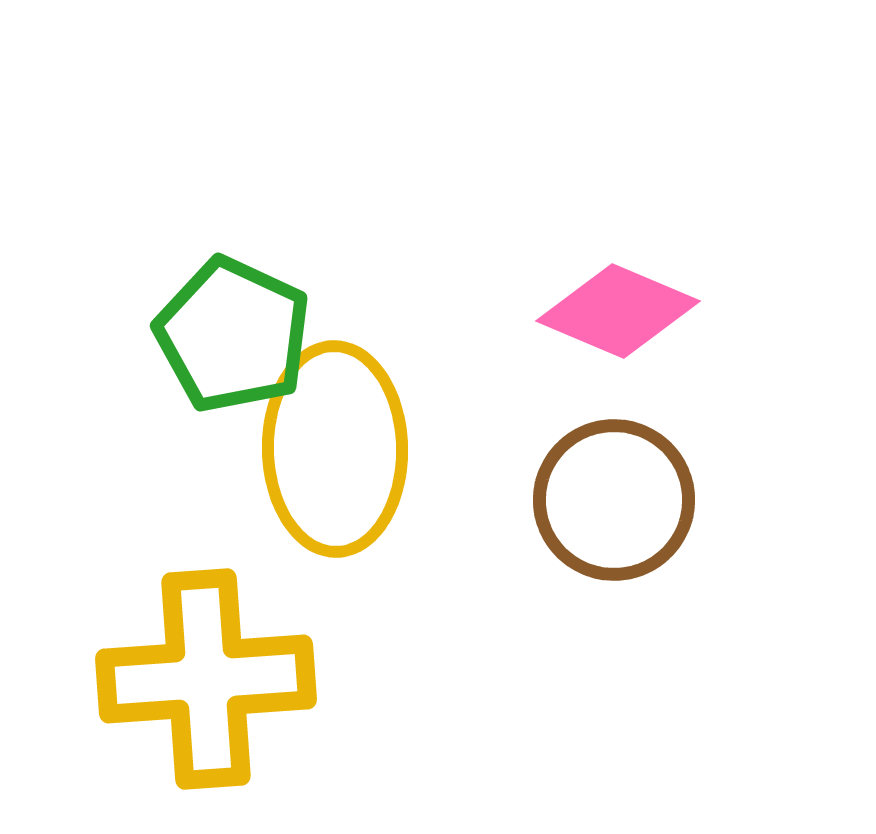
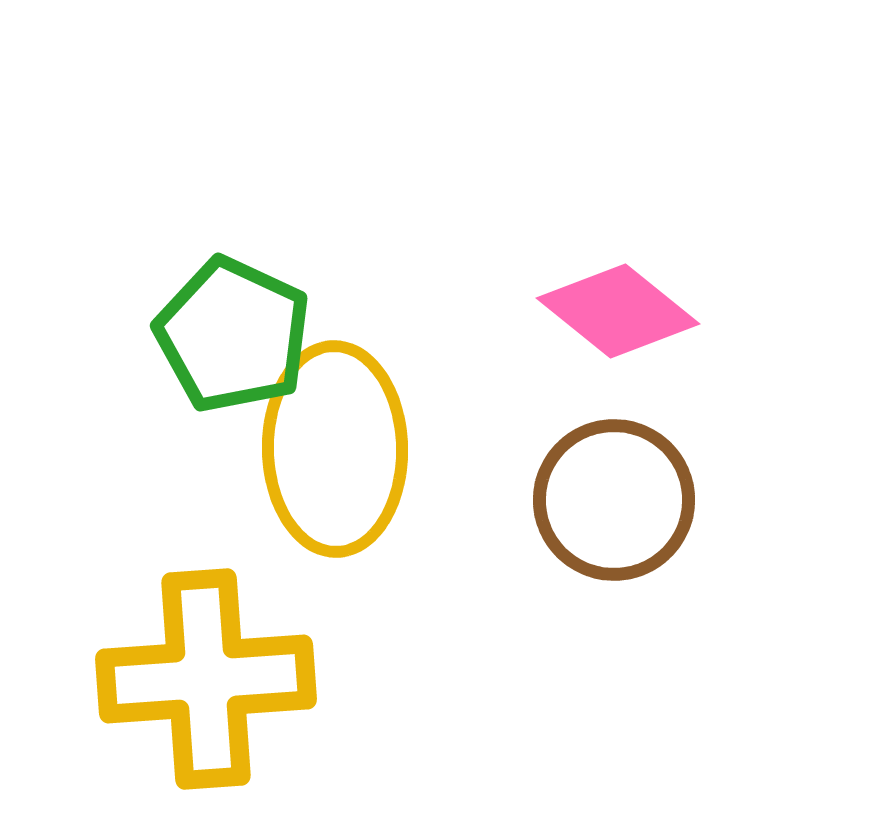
pink diamond: rotated 16 degrees clockwise
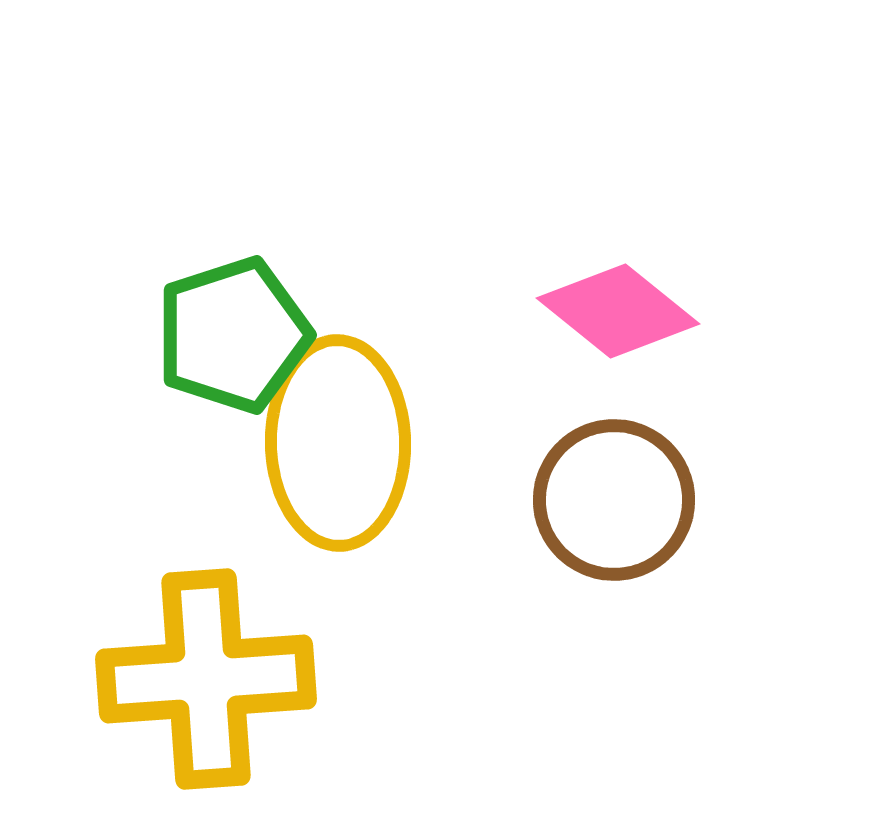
green pentagon: rotated 29 degrees clockwise
yellow ellipse: moved 3 px right, 6 px up
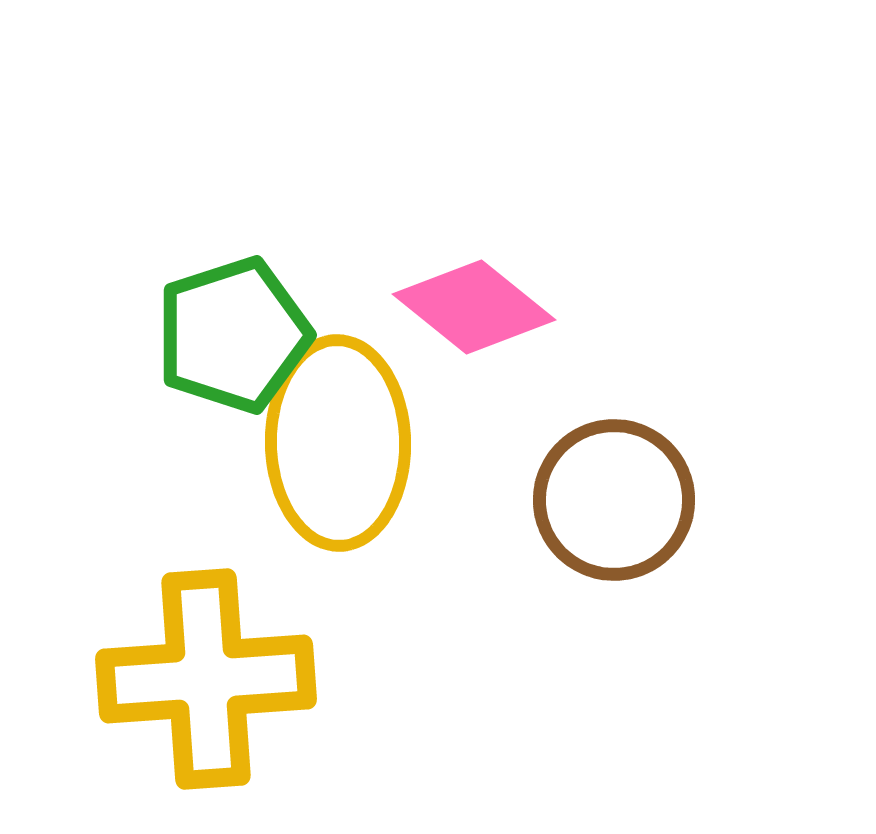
pink diamond: moved 144 px left, 4 px up
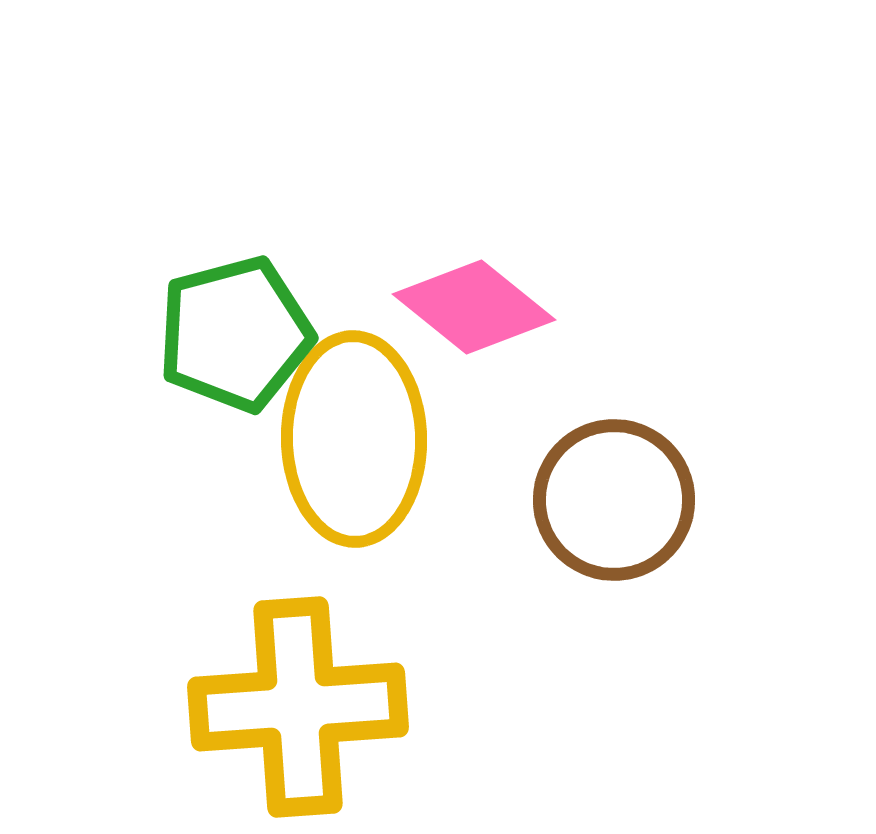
green pentagon: moved 2 px right, 1 px up; rotated 3 degrees clockwise
yellow ellipse: moved 16 px right, 4 px up
yellow cross: moved 92 px right, 28 px down
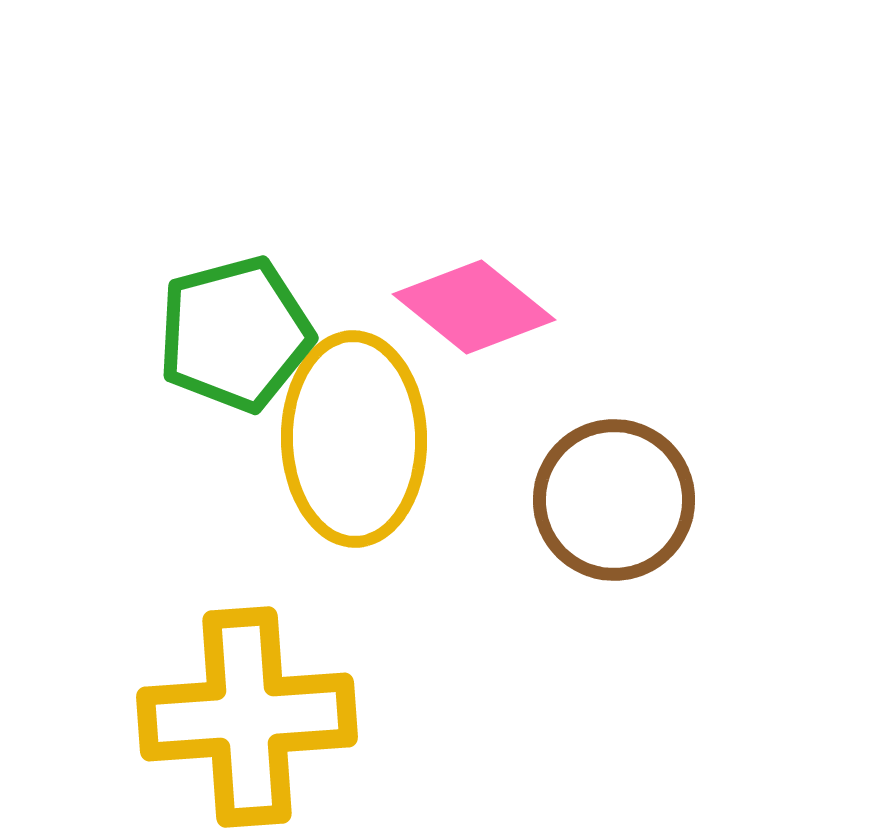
yellow cross: moved 51 px left, 10 px down
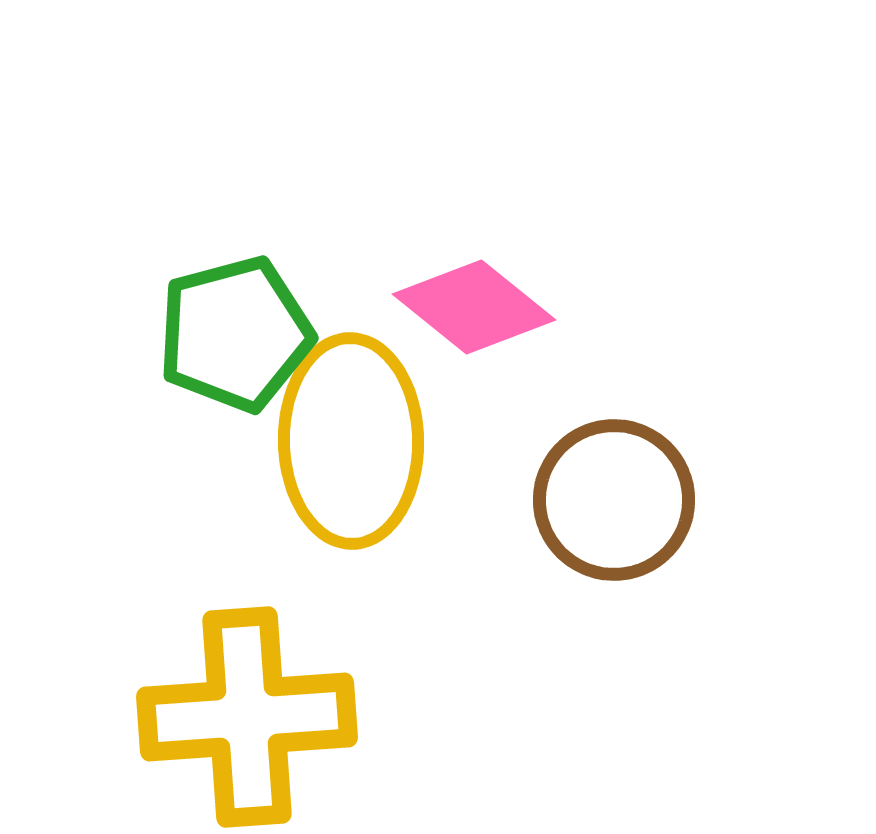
yellow ellipse: moved 3 px left, 2 px down
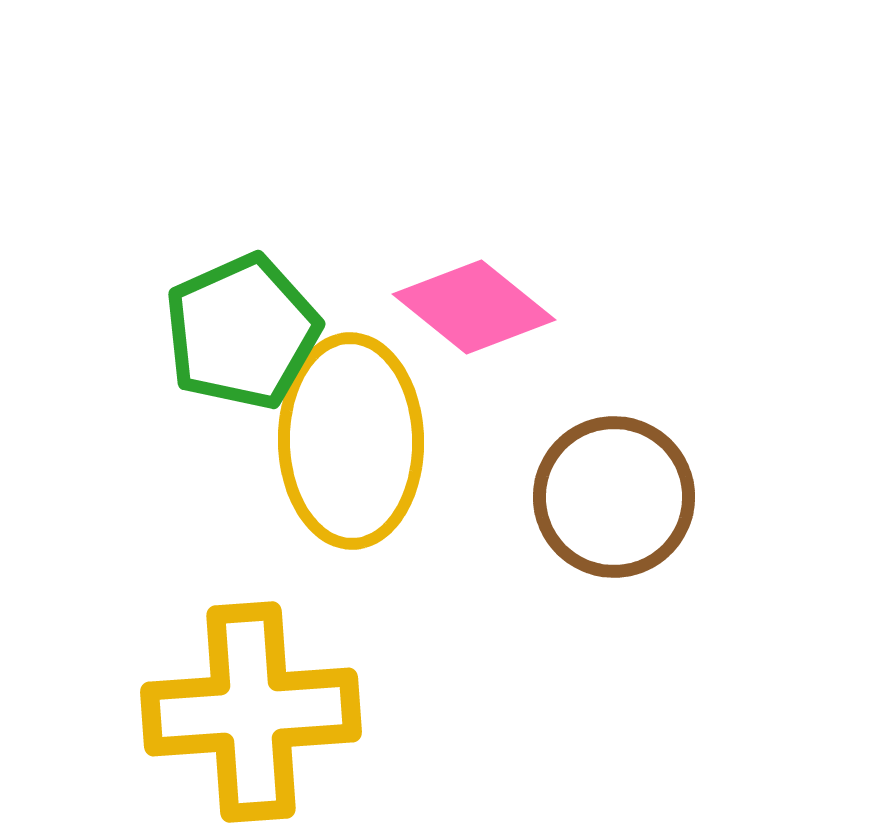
green pentagon: moved 7 px right, 2 px up; rotated 9 degrees counterclockwise
brown circle: moved 3 px up
yellow cross: moved 4 px right, 5 px up
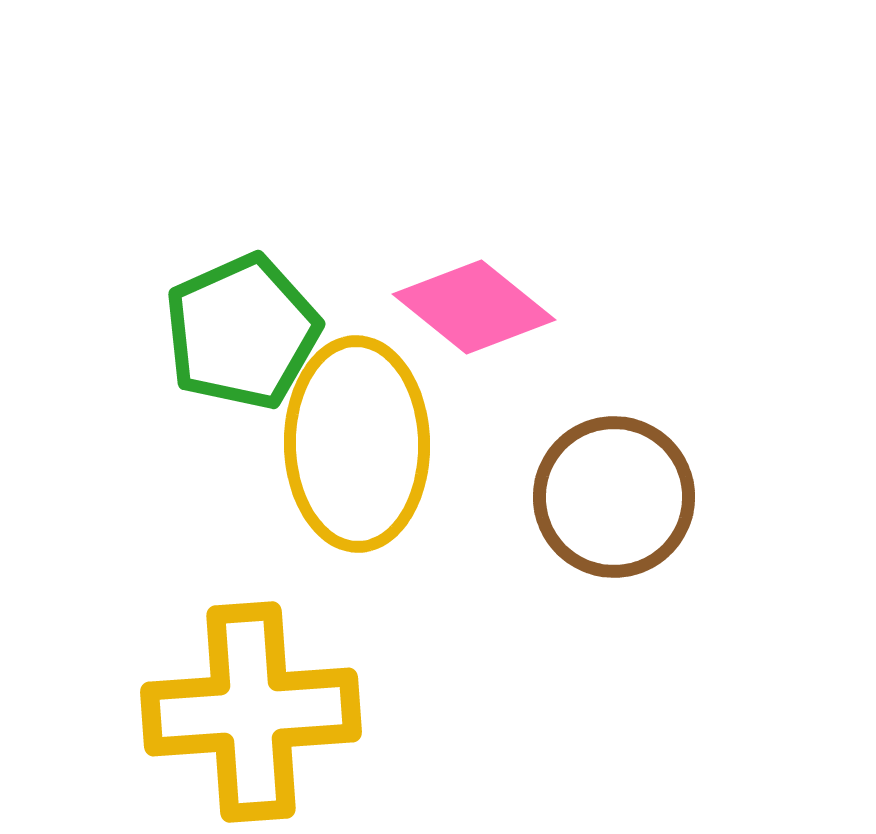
yellow ellipse: moved 6 px right, 3 px down
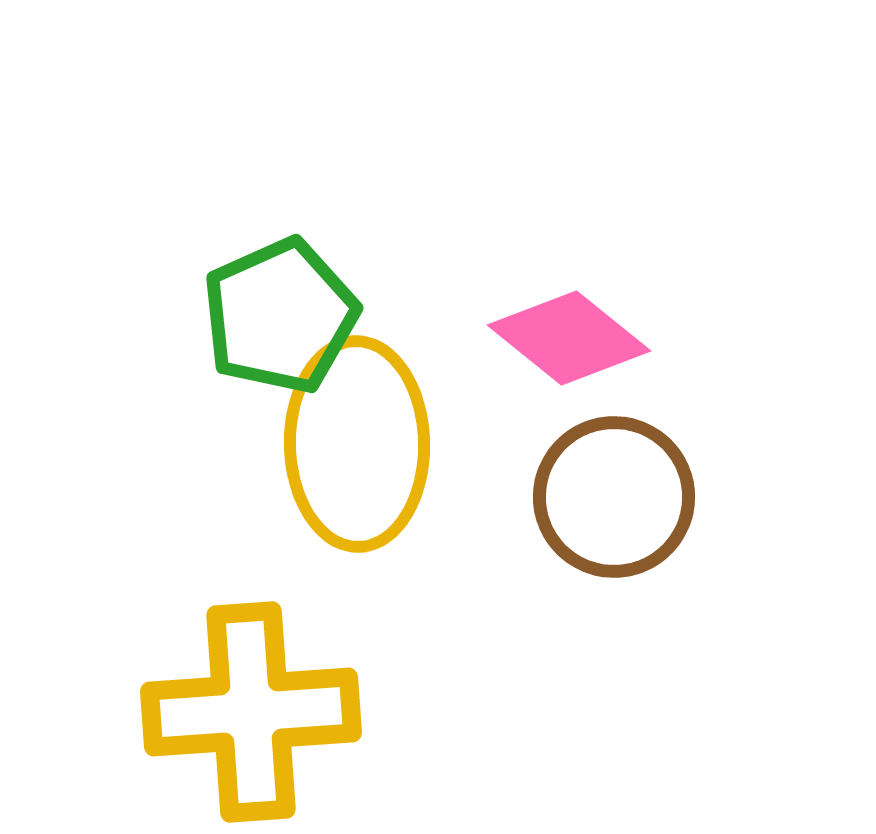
pink diamond: moved 95 px right, 31 px down
green pentagon: moved 38 px right, 16 px up
